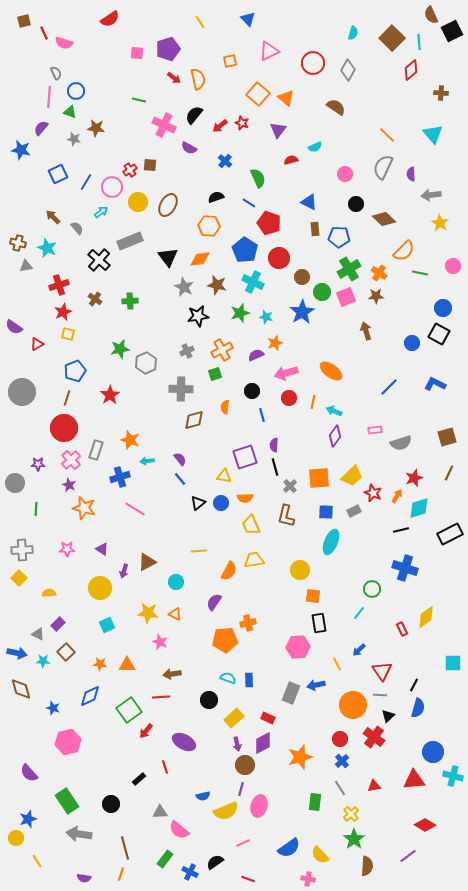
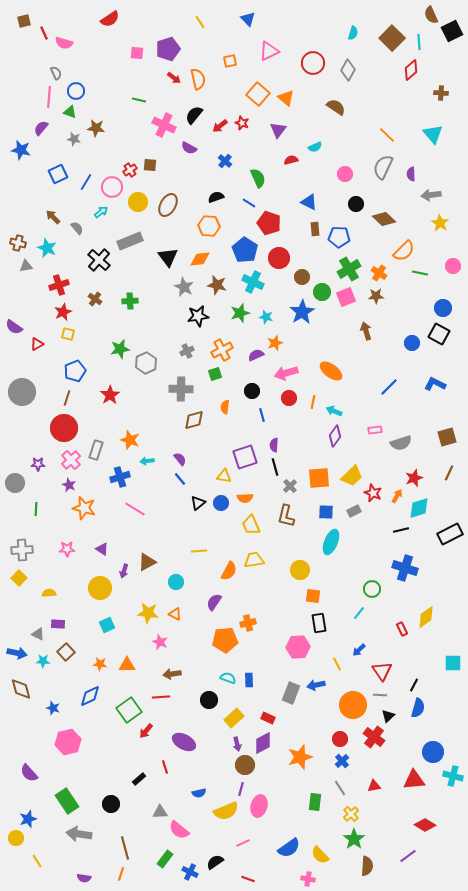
purple rectangle at (58, 624): rotated 48 degrees clockwise
blue semicircle at (203, 796): moved 4 px left, 3 px up
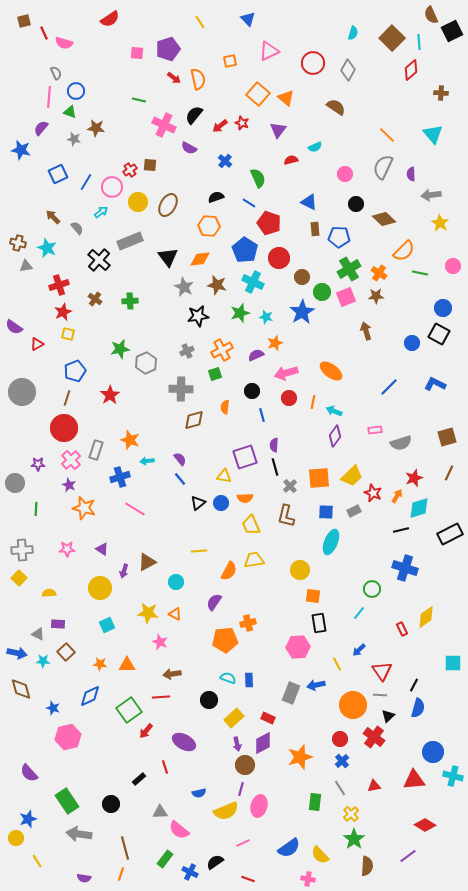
pink hexagon at (68, 742): moved 5 px up
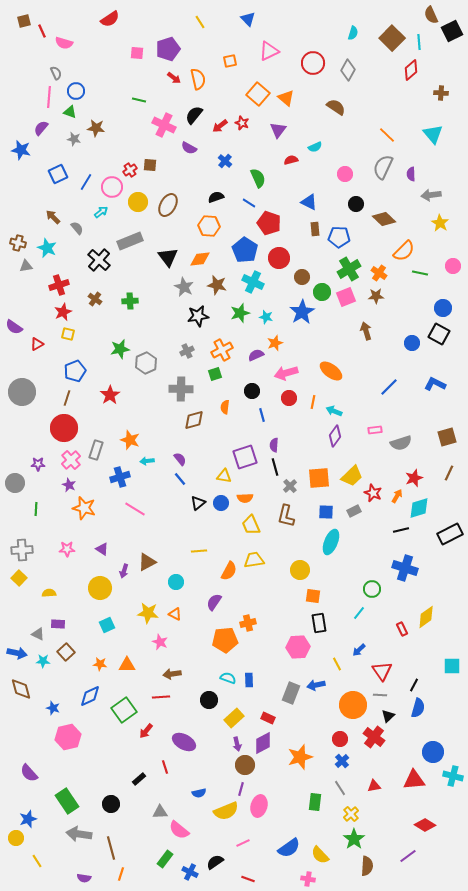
red line at (44, 33): moved 2 px left, 2 px up
cyan square at (453, 663): moved 1 px left, 3 px down
green square at (129, 710): moved 5 px left
brown line at (125, 848): moved 14 px left
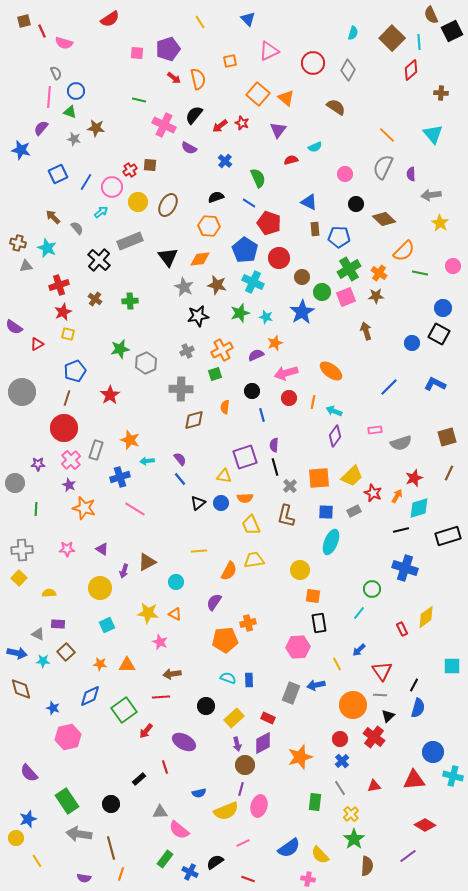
black rectangle at (450, 534): moved 2 px left, 2 px down; rotated 10 degrees clockwise
black circle at (209, 700): moved 3 px left, 6 px down
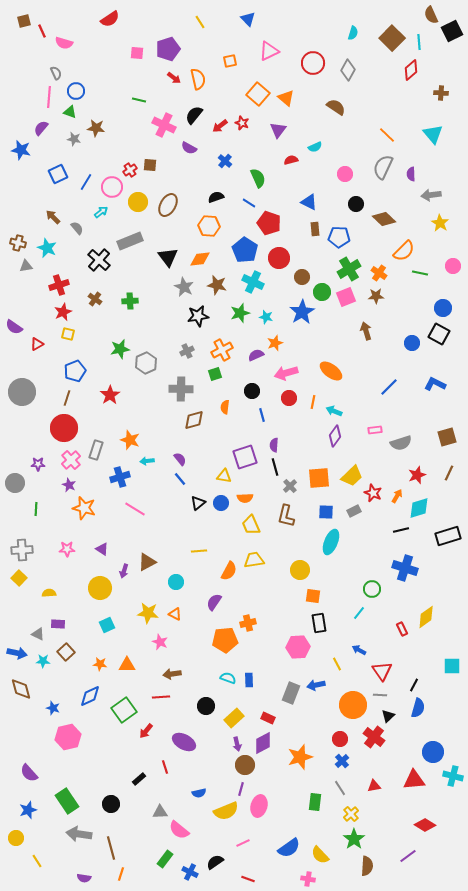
red star at (414, 478): moved 3 px right, 3 px up
blue arrow at (359, 650): rotated 72 degrees clockwise
blue star at (28, 819): moved 9 px up
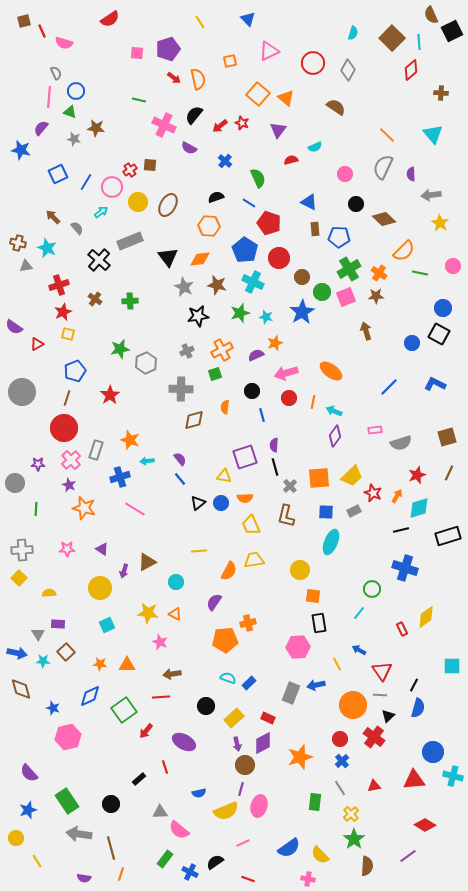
gray triangle at (38, 634): rotated 32 degrees clockwise
blue rectangle at (249, 680): moved 3 px down; rotated 48 degrees clockwise
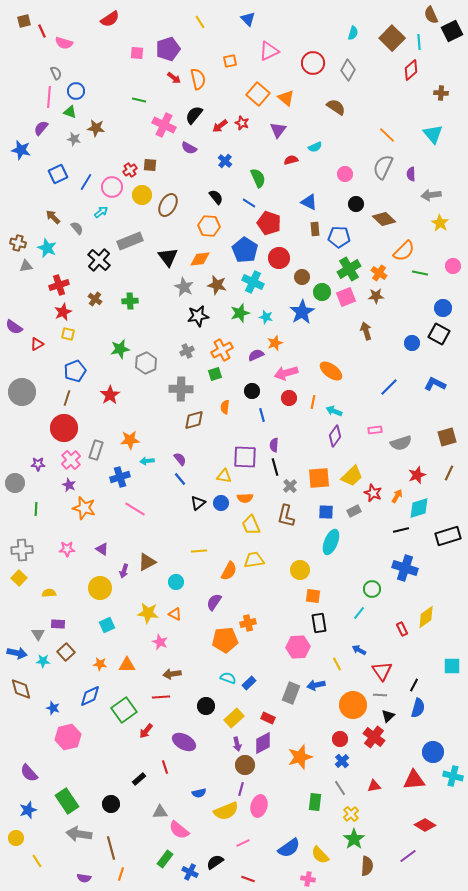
black semicircle at (216, 197): rotated 70 degrees clockwise
yellow circle at (138, 202): moved 4 px right, 7 px up
orange star at (130, 440): rotated 24 degrees counterclockwise
purple square at (245, 457): rotated 20 degrees clockwise
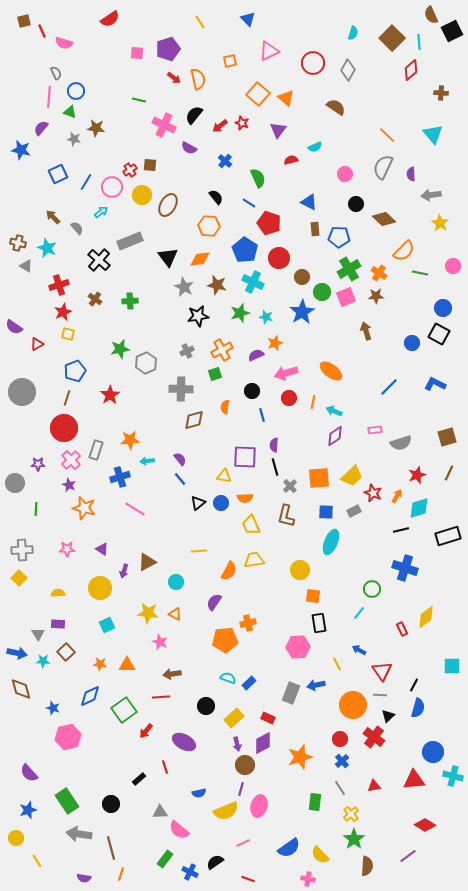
gray triangle at (26, 266): rotated 40 degrees clockwise
purple diamond at (335, 436): rotated 20 degrees clockwise
yellow semicircle at (49, 593): moved 9 px right
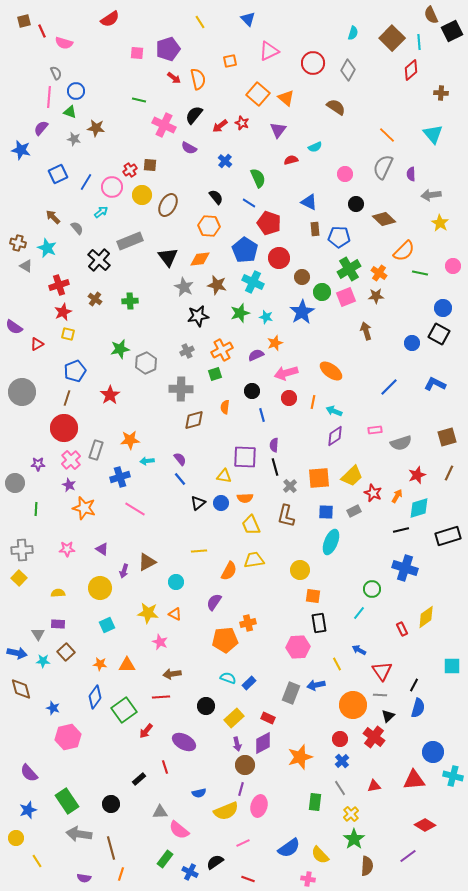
blue diamond at (90, 696): moved 5 px right, 1 px down; rotated 30 degrees counterclockwise
